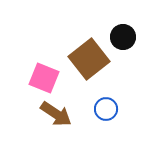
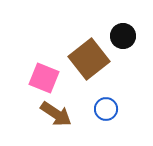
black circle: moved 1 px up
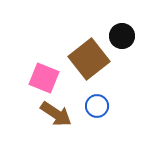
black circle: moved 1 px left
blue circle: moved 9 px left, 3 px up
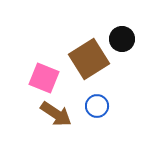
black circle: moved 3 px down
brown square: rotated 6 degrees clockwise
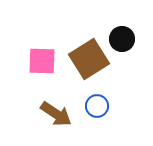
pink square: moved 2 px left, 17 px up; rotated 20 degrees counterclockwise
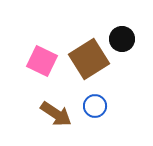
pink square: rotated 24 degrees clockwise
blue circle: moved 2 px left
